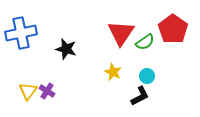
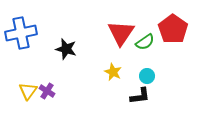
black L-shape: rotated 20 degrees clockwise
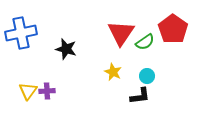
purple cross: rotated 35 degrees counterclockwise
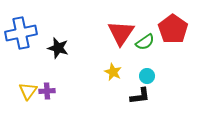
black star: moved 8 px left, 1 px up
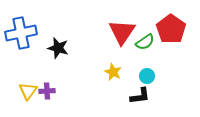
red pentagon: moved 2 px left
red triangle: moved 1 px right, 1 px up
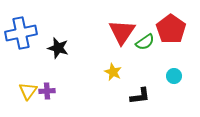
cyan circle: moved 27 px right
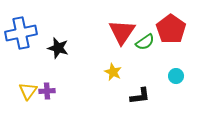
cyan circle: moved 2 px right
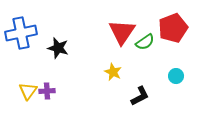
red pentagon: moved 2 px right, 1 px up; rotated 16 degrees clockwise
black L-shape: rotated 20 degrees counterclockwise
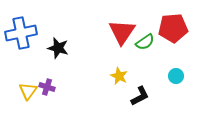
red pentagon: rotated 16 degrees clockwise
yellow star: moved 6 px right, 4 px down
purple cross: moved 4 px up; rotated 21 degrees clockwise
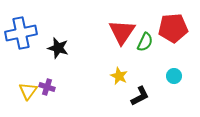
green semicircle: rotated 30 degrees counterclockwise
cyan circle: moved 2 px left
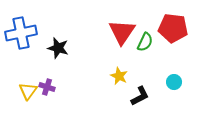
red pentagon: rotated 12 degrees clockwise
cyan circle: moved 6 px down
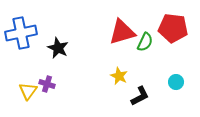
red triangle: rotated 40 degrees clockwise
black star: rotated 10 degrees clockwise
cyan circle: moved 2 px right
purple cross: moved 3 px up
